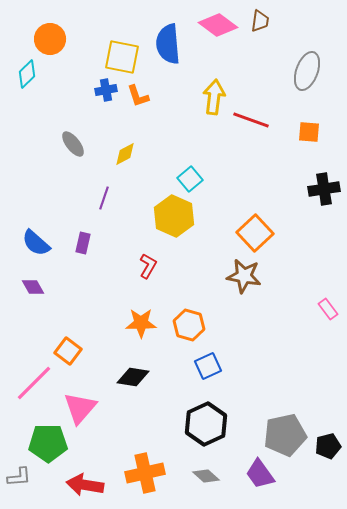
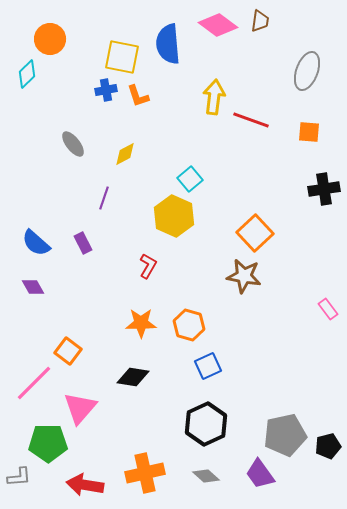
purple rectangle at (83, 243): rotated 40 degrees counterclockwise
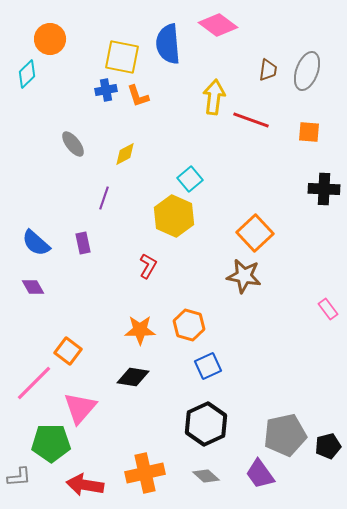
brown trapezoid at (260, 21): moved 8 px right, 49 px down
black cross at (324, 189): rotated 12 degrees clockwise
purple rectangle at (83, 243): rotated 15 degrees clockwise
orange star at (141, 323): moved 1 px left, 7 px down
green pentagon at (48, 443): moved 3 px right
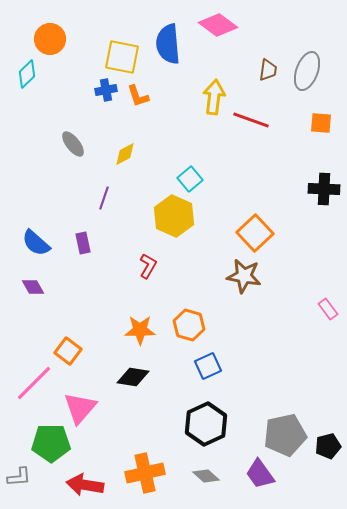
orange square at (309, 132): moved 12 px right, 9 px up
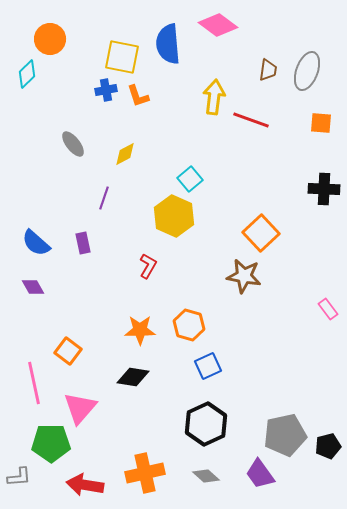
orange square at (255, 233): moved 6 px right
pink line at (34, 383): rotated 57 degrees counterclockwise
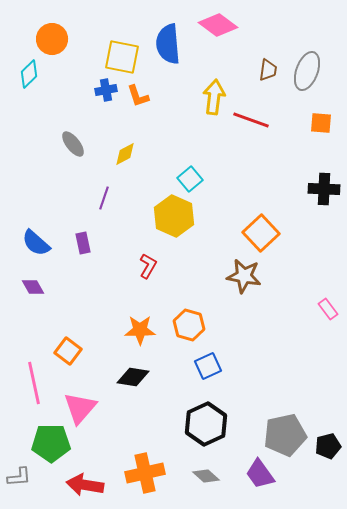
orange circle at (50, 39): moved 2 px right
cyan diamond at (27, 74): moved 2 px right
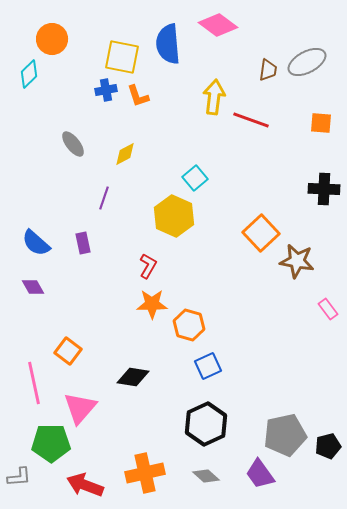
gray ellipse at (307, 71): moved 9 px up; rotated 42 degrees clockwise
cyan square at (190, 179): moved 5 px right, 1 px up
brown star at (244, 276): moved 53 px right, 15 px up
orange star at (140, 330): moved 12 px right, 26 px up
red arrow at (85, 485): rotated 12 degrees clockwise
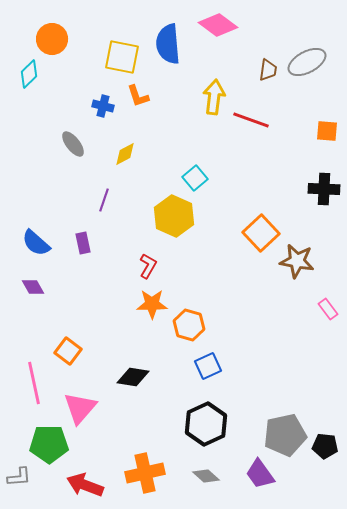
blue cross at (106, 90): moved 3 px left, 16 px down; rotated 25 degrees clockwise
orange square at (321, 123): moved 6 px right, 8 px down
purple line at (104, 198): moved 2 px down
green pentagon at (51, 443): moved 2 px left, 1 px down
black pentagon at (328, 446): moved 3 px left; rotated 20 degrees clockwise
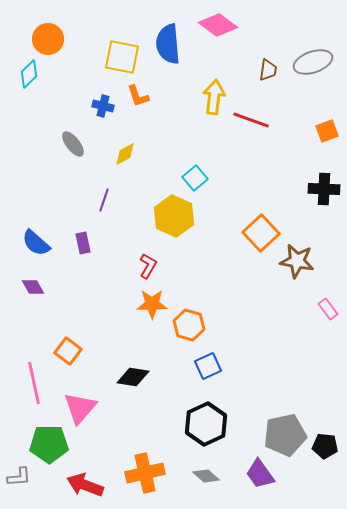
orange circle at (52, 39): moved 4 px left
gray ellipse at (307, 62): moved 6 px right; rotated 9 degrees clockwise
orange square at (327, 131): rotated 25 degrees counterclockwise
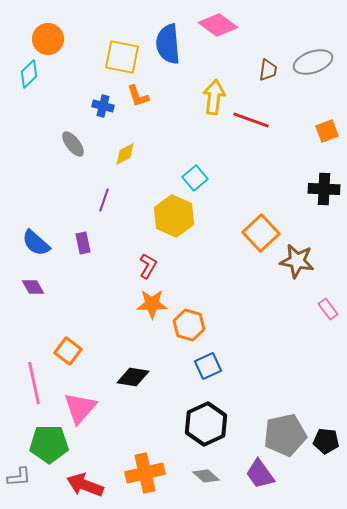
black pentagon at (325, 446): moved 1 px right, 5 px up
